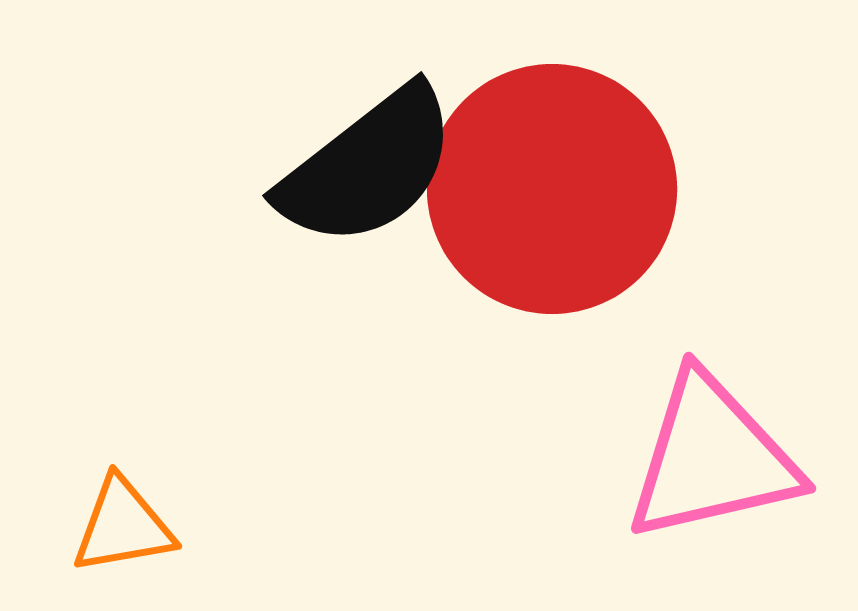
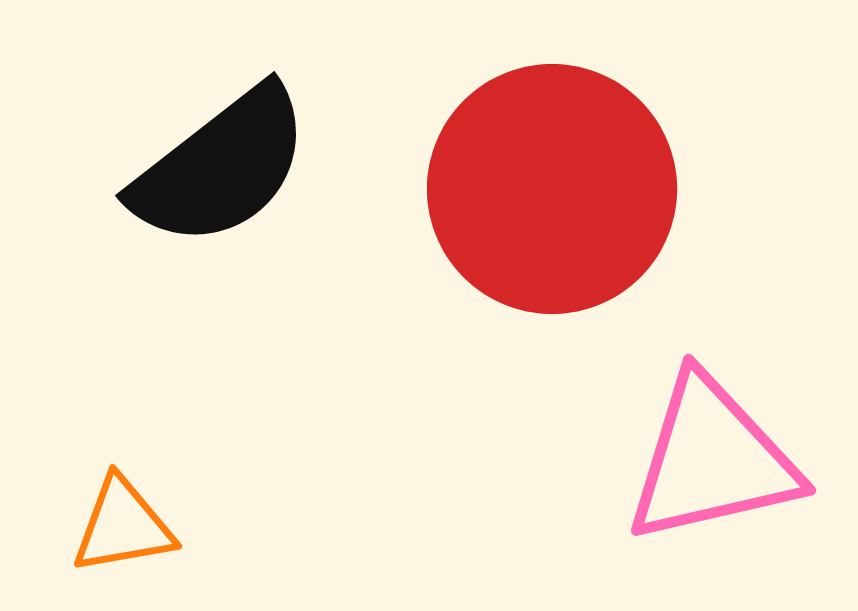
black semicircle: moved 147 px left
pink triangle: moved 2 px down
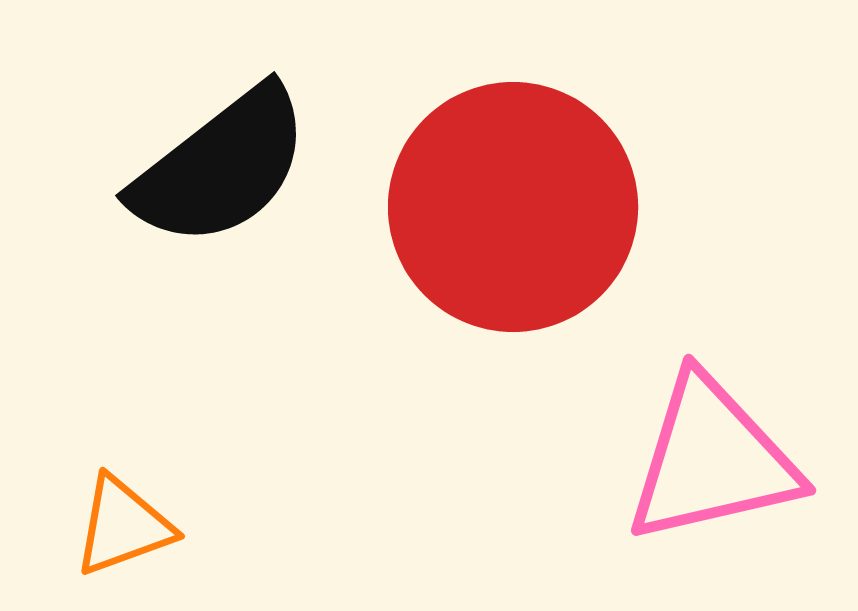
red circle: moved 39 px left, 18 px down
orange triangle: rotated 10 degrees counterclockwise
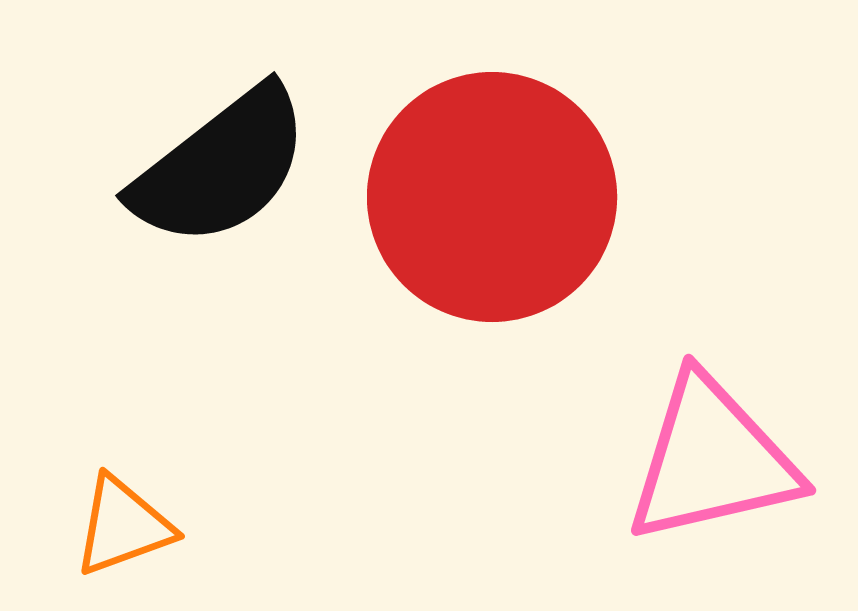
red circle: moved 21 px left, 10 px up
